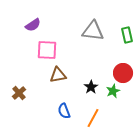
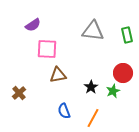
pink square: moved 1 px up
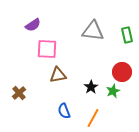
red circle: moved 1 px left, 1 px up
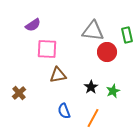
red circle: moved 15 px left, 20 px up
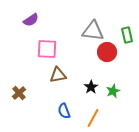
purple semicircle: moved 2 px left, 5 px up
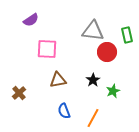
brown triangle: moved 5 px down
black star: moved 2 px right, 7 px up
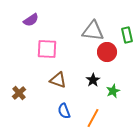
brown triangle: rotated 30 degrees clockwise
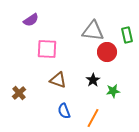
green star: rotated 16 degrees clockwise
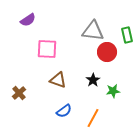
purple semicircle: moved 3 px left
blue semicircle: rotated 105 degrees counterclockwise
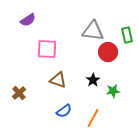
red circle: moved 1 px right
